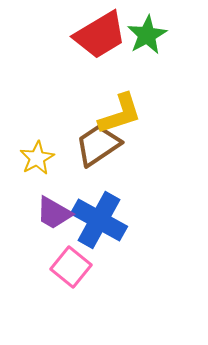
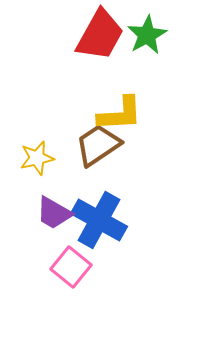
red trapezoid: rotated 30 degrees counterclockwise
yellow L-shape: rotated 15 degrees clockwise
yellow star: rotated 16 degrees clockwise
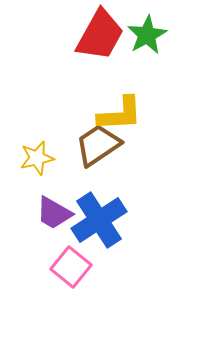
blue cross: rotated 28 degrees clockwise
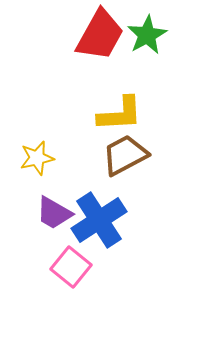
brown trapezoid: moved 27 px right, 10 px down; rotated 6 degrees clockwise
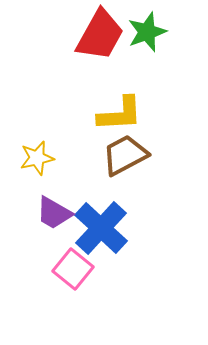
green star: moved 3 px up; rotated 9 degrees clockwise
blue cross: moved 2 px right, 8 px down; rotated 14 degrees counterclockwise
pink square: moved 2 px right, 2 px down
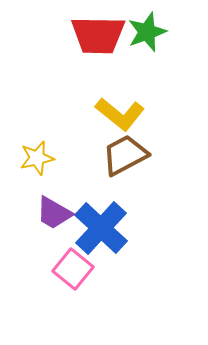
red trapezoid: moved 2 px left; rotated 62 degrees clockwise
yellow L-shape: rotated 42 degrees clockwise
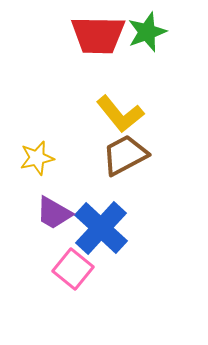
yellow L-shape: rotated 12 degrees clockwise
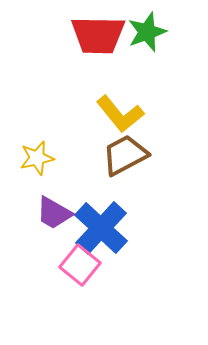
pink square: moved 7 px right, 4 px up
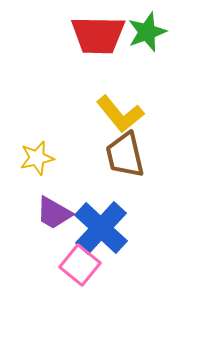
brown trapezoid: rotated 75 degrees counterclockwise
